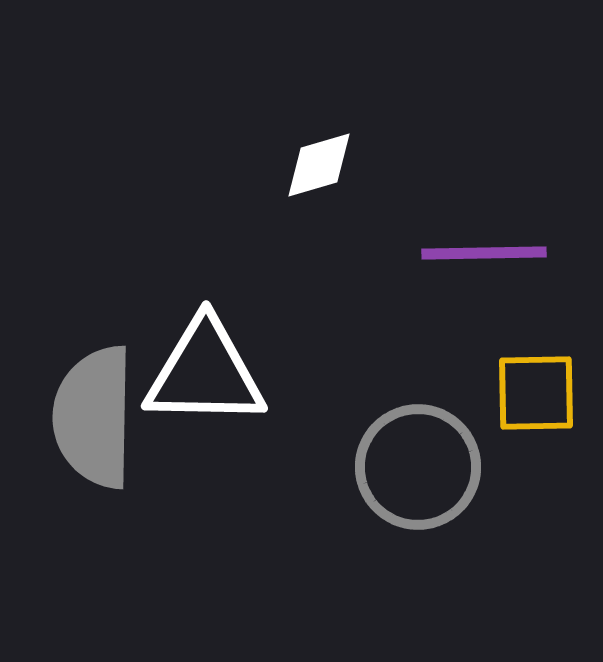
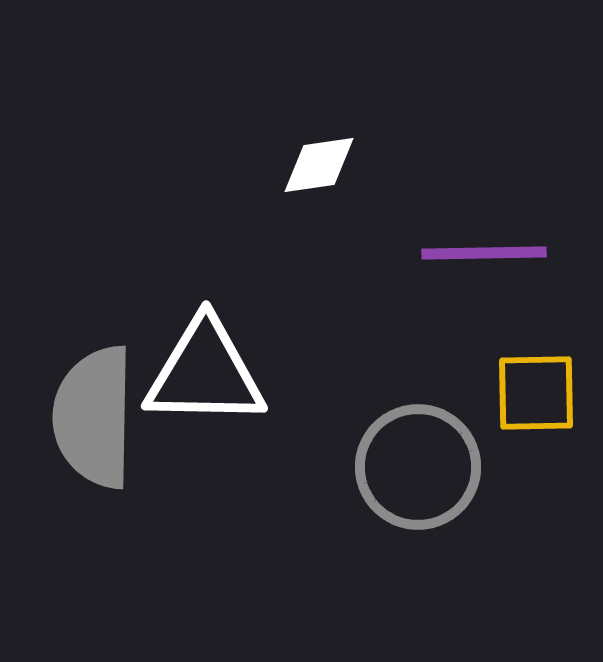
white diamond: rotated 8 degrees clockwise
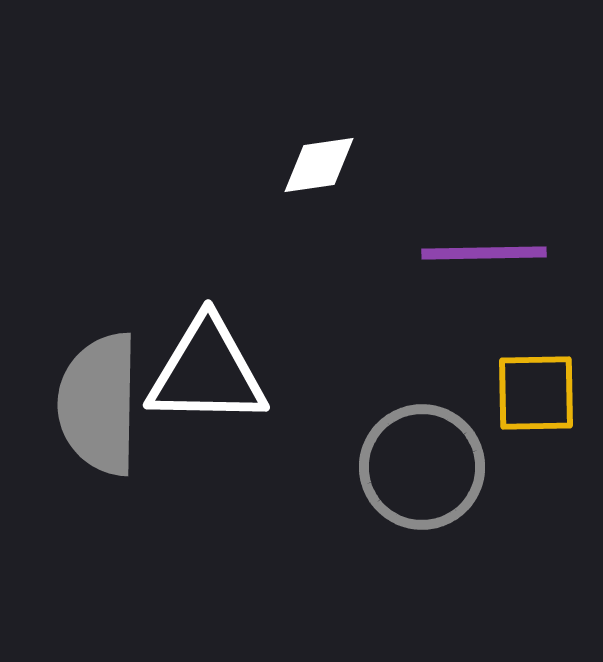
white triangle: moved 2 px right, 1 px up
gray semicircle: moved 5 px right, 13 px up
gray circle: moved 4 px right
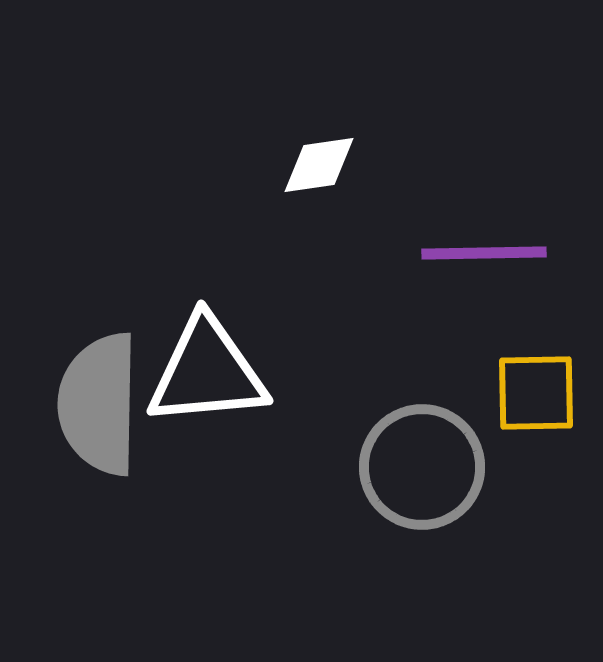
white triangle: rotated 6 degrees counterclockwise
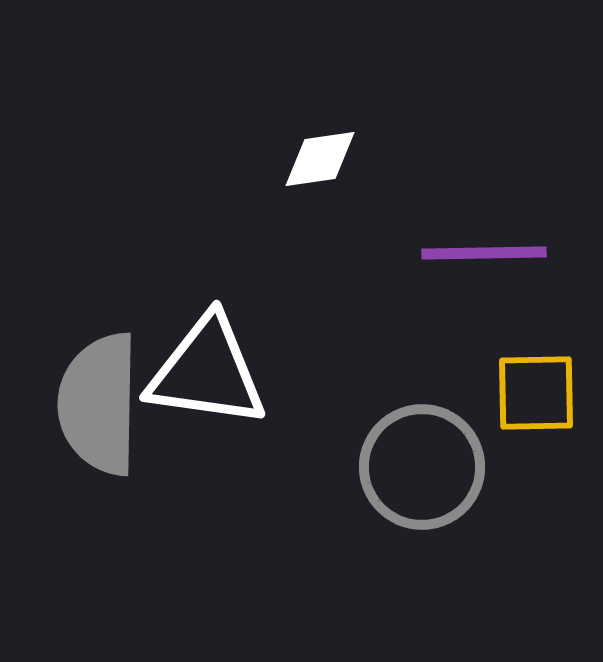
white diamond: moved 1 px right, 6 px up
white triangle: rotated 13 degrees clockwise
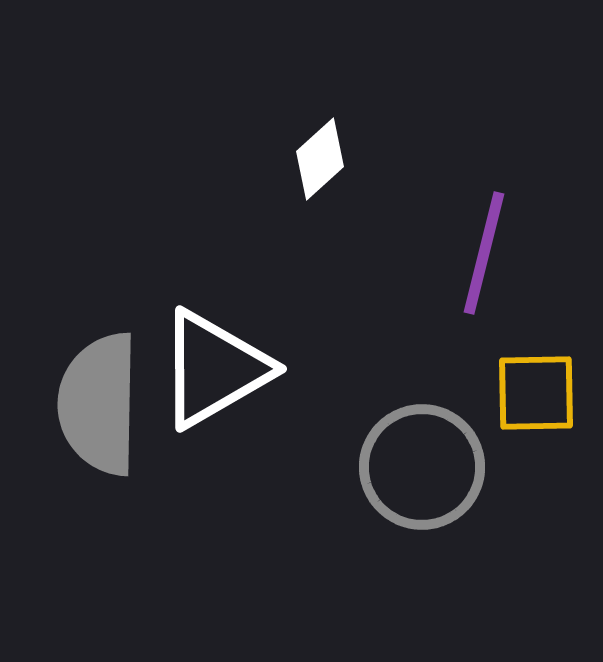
white diamond: rotated 34 degrees counterclockwise
purple line: rotated 75 degrees counterclockwise
white triangle: moved 7 px right, 3 px up; rotated 38 degrees counterclockwise
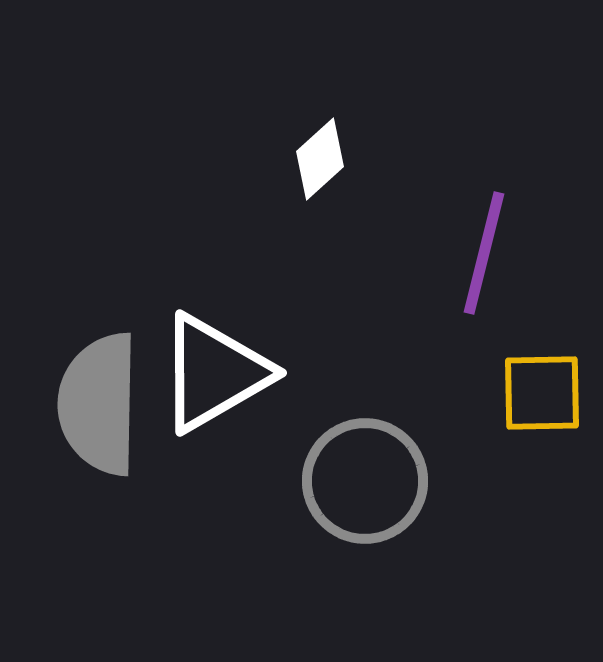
white triangle: moved 4 px down
yellow square: moved 6 px right
gray circle: moved 57 px left, 14 px down
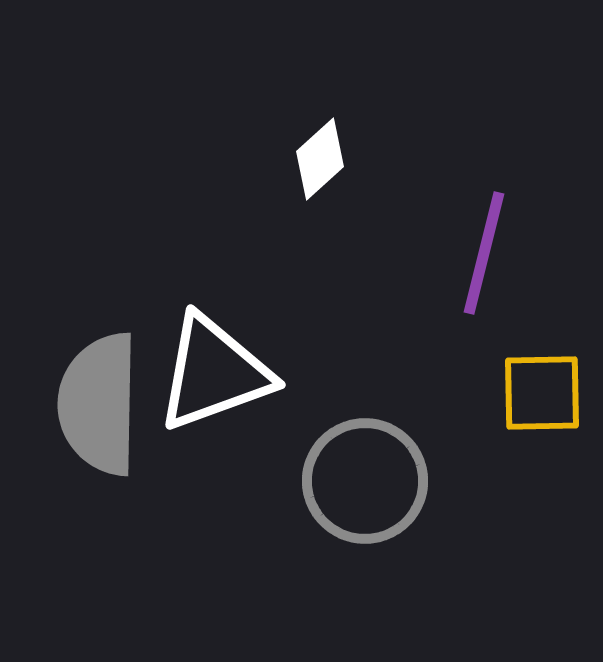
white triangle: rotated 10 degrees clockwise
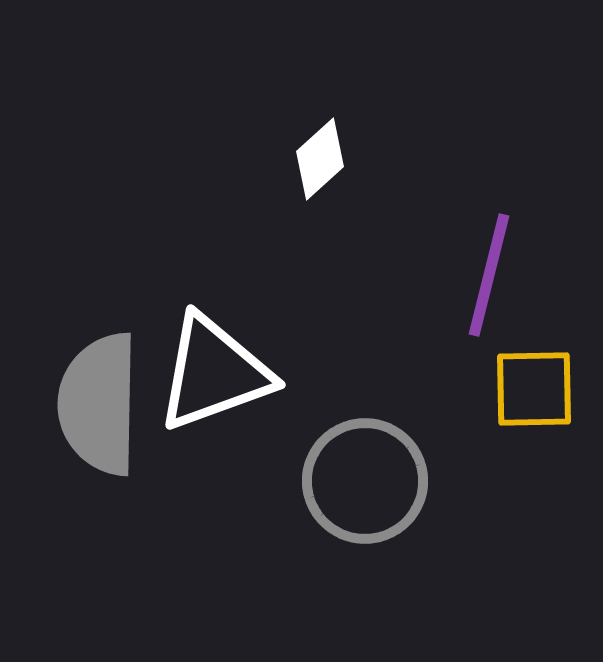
purple line: moved 5 px right, 22 px down
yellow square: moved 8 px left, 4 px up
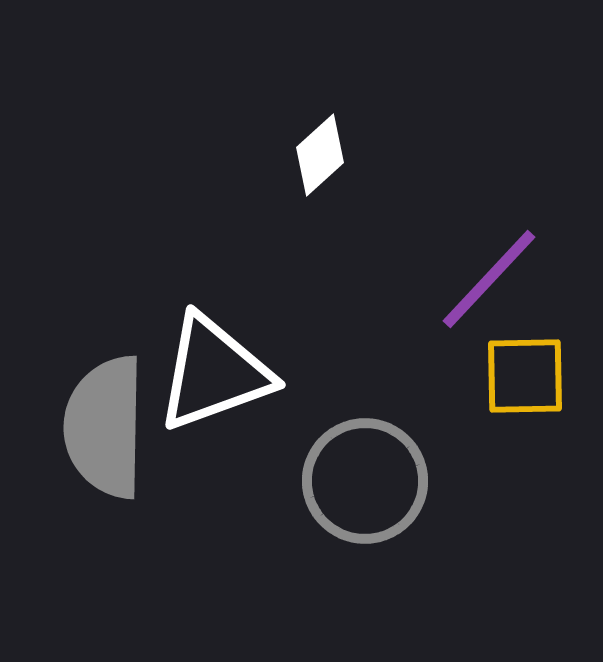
white diamond: moved 4 px up
purple line: moved 4 px down; rotated 29 degrees clockwise
yellow square: moved 9 px left, 13 px up
gray semicircle: moved 6 px right, 23 px down
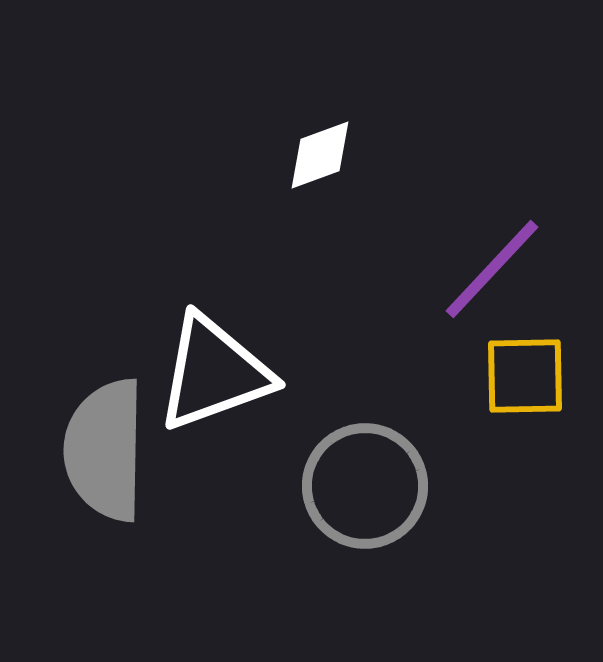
white diamond: rotated 22 degrees clockwise
purple line: moved 3 px right, 10 px up
gray semicircle: moved 23 px down
gray circle: moved 5 px down
